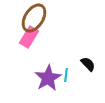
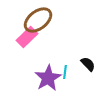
brown ellipse: moved 4 px right, 2 px down; rotated 20 degrees clockwise
pink rectangle: moved 2 px left; rotated 15 degrees clockwise
cyan line: moved 1 px left, 3 px up
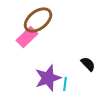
cyan line: moved 12 px down
purple star: rotated 12 degrees clockwise
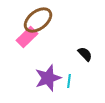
black semicircle: moved 3 px left, 10 px up
cyan line: moved 4 px right, 3 px up
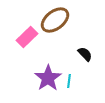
brown ellipse: moved 17 px right
purple star: rotated 16 degrees counterclockwise
